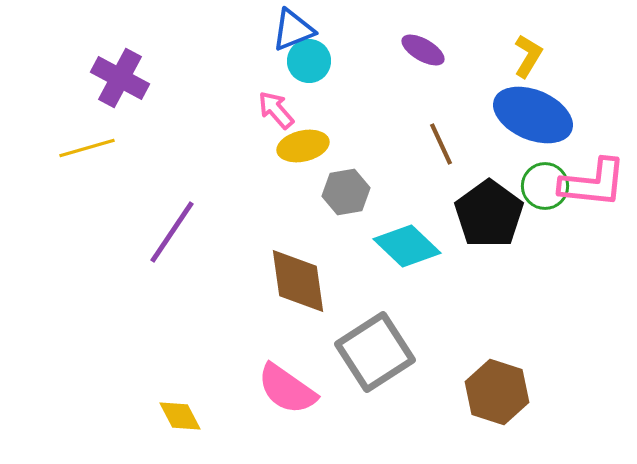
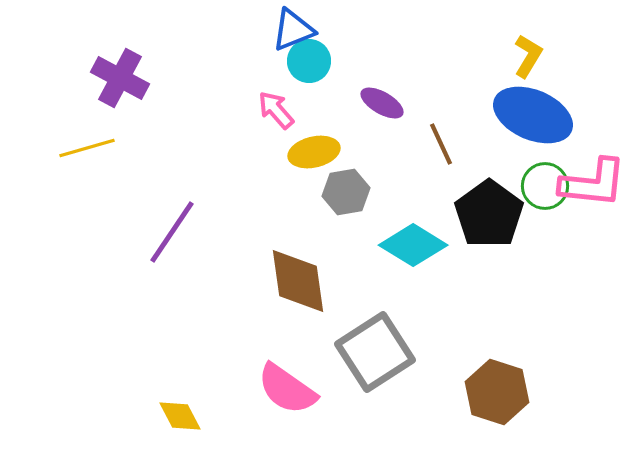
purple ellipse: moved 41 px left, 53 px down
yellow ellipse: moved 11 px right, 6 px down
cyan diamond: moved 6 px right, 1 px up; rotated 12 degrees counterclockwise
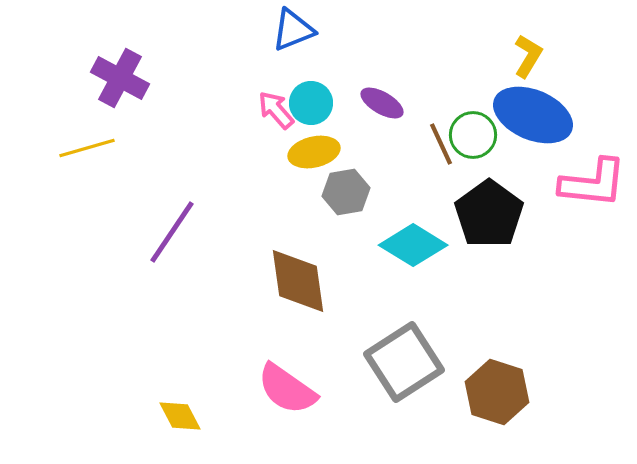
cyan circle: moved 2 px right, 42 px down
green circle: moved 72 px left, 51 px up
gray square: moved 29 px right, 10 px down
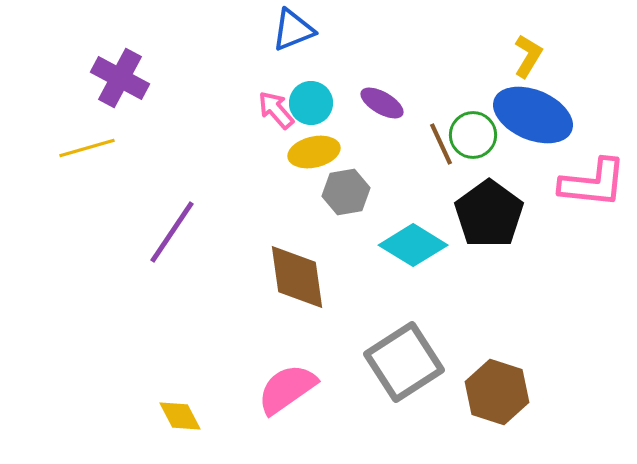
brown diamond: moved 1 px left, 4 px up
pink semicircle: rotated 110 degrees clockwise
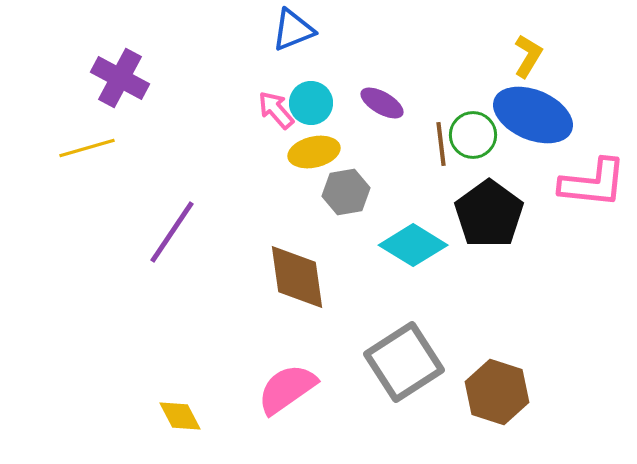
brown line: rotated 18 degrees clockwise
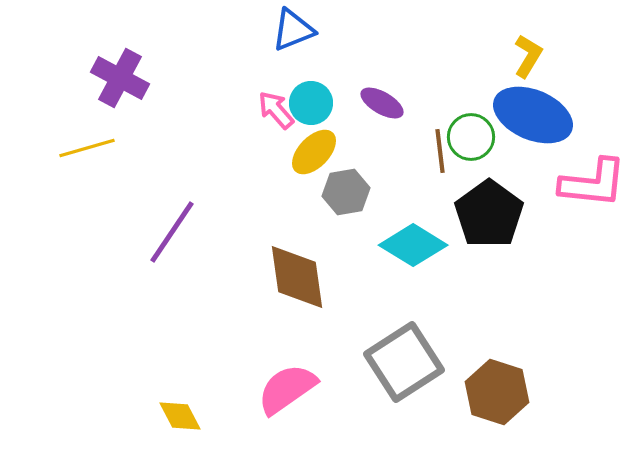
green circle: moved 2 px left, 2 px down
brown line: moved 1 px left, 7 px down
yellow ellipse: rotated 33 degrees counterclockwise
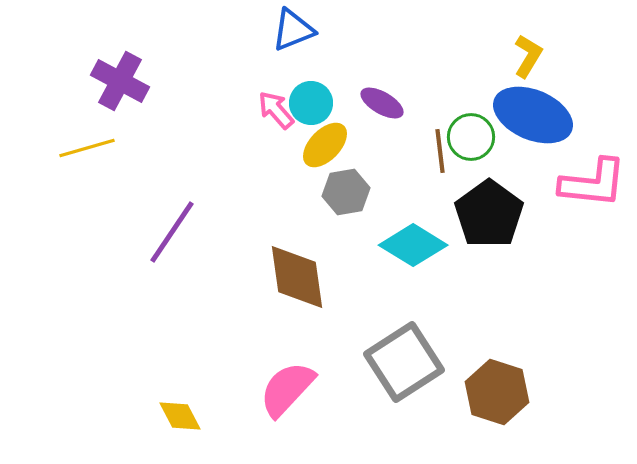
purple cross: moved 3 px down
yellow ellipse: moved 11 px right, 7 px up
pink semicircle: rotated 12 degrees counterclockwise
